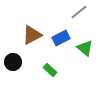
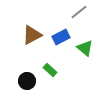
blue rectangle: moved 1 px up
black circle: moved 14 px right, 19 px down
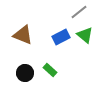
brown triangle: moved 9 px left; rotated 50 degrees clockwise
green triangle: moved 13 px up
black circle: moved 2 px left, 8 px up
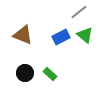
green rectangle: moved 4 px down
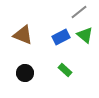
green rectangle: moved 15 px right, 4 px up
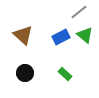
brown triangle: rotated 20 degrees clockwise
green rectangle: moved 4 px down
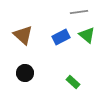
gray line: rotated 30 degrees clockwise
green triangle: moved 2 px right
green rectangle: moved 8 px right, 8 px down
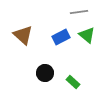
black circle: moved 20 px right
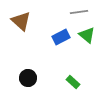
brown triangle: moved 2 px left, 14 px up
black circle: moved 17 px left, 5 px down
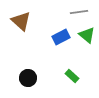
green rectangle: moved 1 px left, 6 px up
